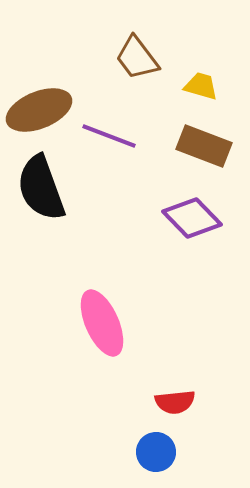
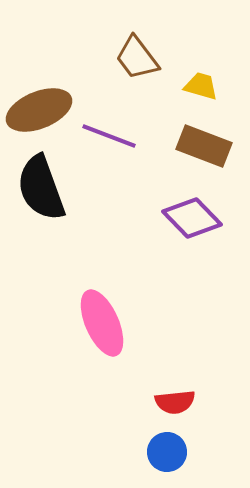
blue circle: moved 11 px right
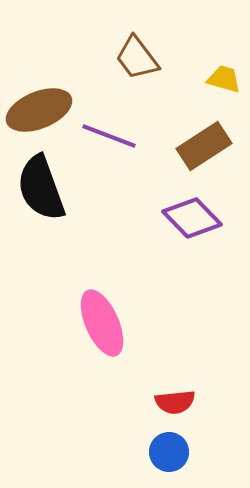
yellow trapezoid: moved 23 px right, 7 px up
brown rectangle: rotated 54 degrees counterclockwise
blue circle: moved 2 px right
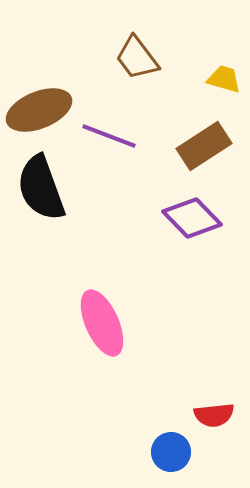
red semicircle: moved 39 px right, 13 px down
blue circle: moved 2 px right
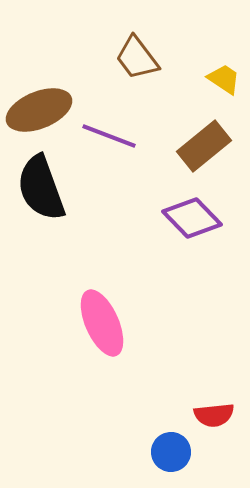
yellow trapezoid: rotated 18 degrees clockwise
brown rectangle: rotated 6 degrees counterclockwise
